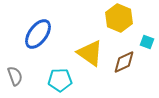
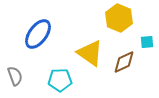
cyan square: rotated 24 degrees counterclockwise
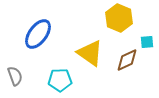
brown diamond: moved 3 px right, 2 px up
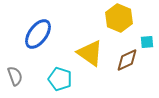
cyan pentagon: moved 1 px up; rotated 20 degrees clockwise
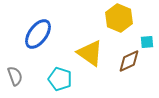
brown diamond: moved 2 px right, 1 px down
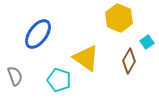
cyan square: rotated 32 degrees counterclockwise
yellow triangle: moved 4 px left, 5 px down
brown diamond: rotated 35 degrees counterclockwise
cyan pentagon: moved 1 px left, 1 px down
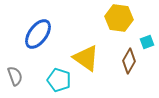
yellow hexagon: rotated 16 degrees counterclockwise
cyan square: rotated 16 degrees clockwise
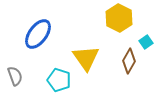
yellow hexagon: rotated 20 degrees clockwise
cyan square: moved 1 px left; rotated 16 degrees counterclockwise
yellow triangle: rotated 20 degrees clockwise
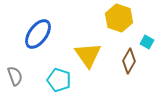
yellow hexagon: rotated 8 degrees counterclockwise
cyan square: moved 1 px right; rotated 24 degrees counterclockwise
yellow triangle: moved 2 px right, 3 px up
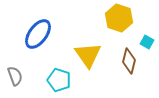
brown diamond: rotated 15 degrees counterclockwise
